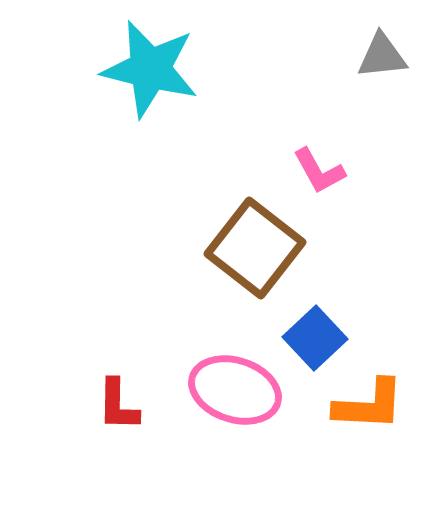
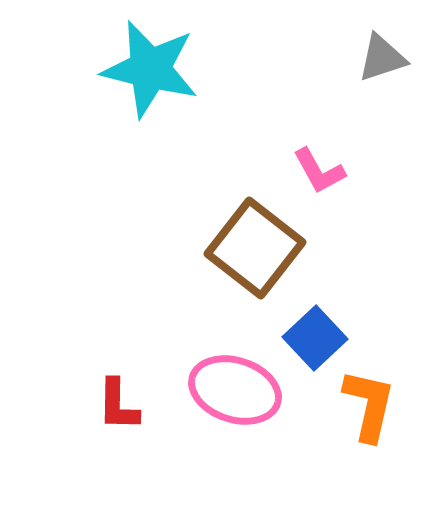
gray triangle: moved 2 px down; rotated 12 degrees counterclockwise
orange L-shape: rotated 80 degrees counterclockwise
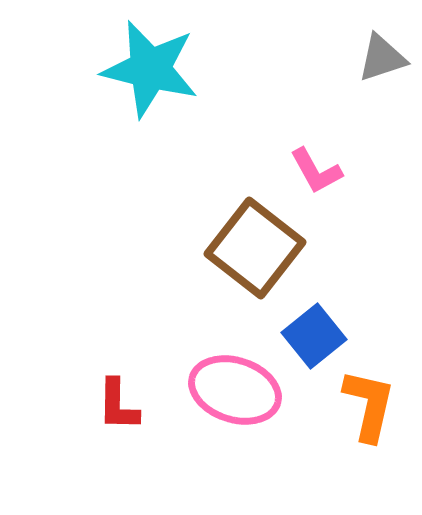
pink L-shape: moved 3 px left
blue square: moved 1 px left, 2 px up; rotated 4 degrees clockwise
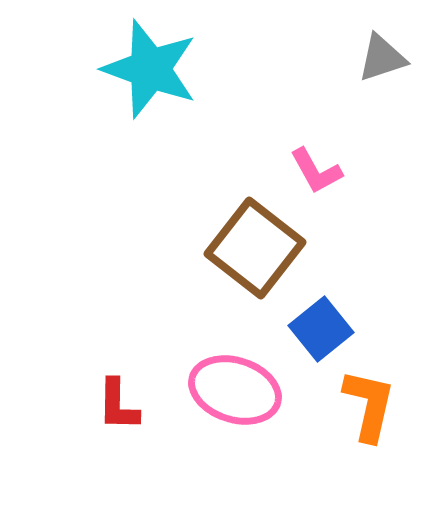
cyan star: rotated 6 degrees clockwise
blue square: moved 7 px right, 7 px up
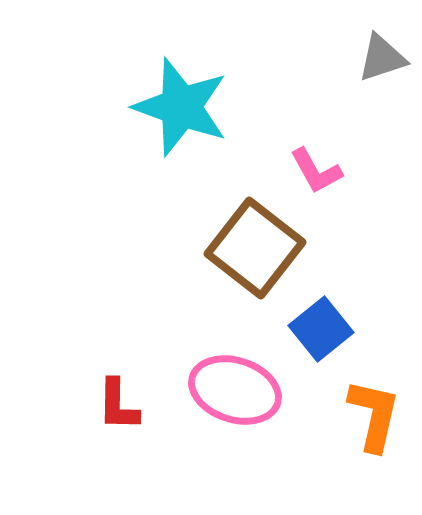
cyan star: moved 31 px right, 38 px down
orange L-shape: moved 5 px right, 10 px down
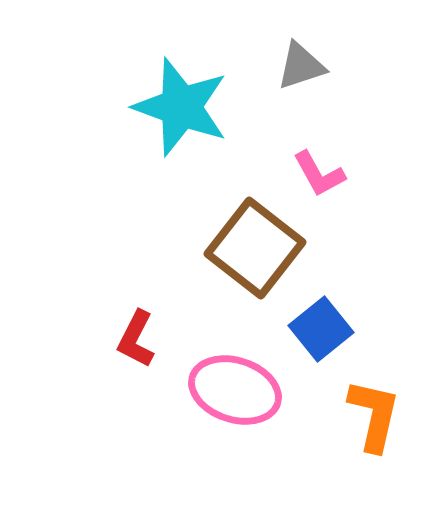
gray triangle: moved 81 px left, 8 px down
pink L-shape: moved 3 px right, 3 px down
red L-shape: moved 18 px right, 66 px up; rotated 26 degrees clockwise
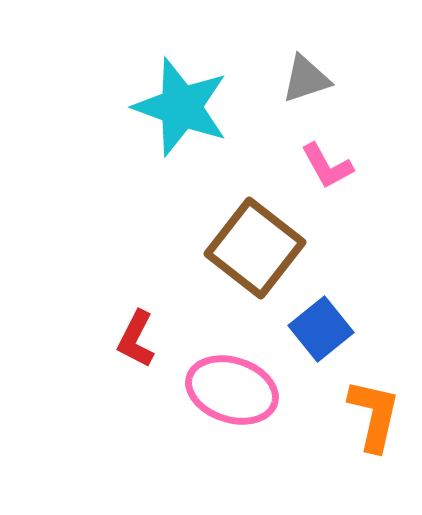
gray triangle: moved 5 px right, 13 px down
pink L-shape: moved 8 px right, 8 px up
pink ellipse: moved 3 px left
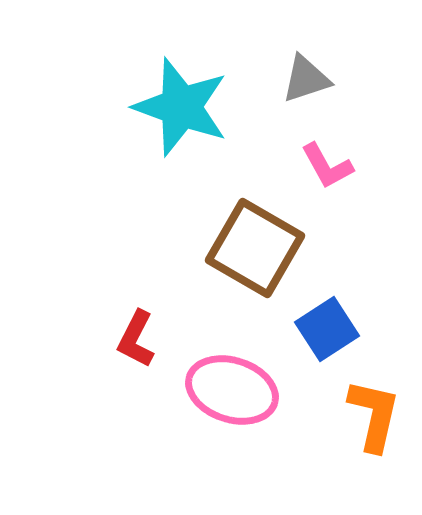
brown square: rotated 8 degrees counterclockwise
blue square: moved 6 px right; rotated 6 degrees clockwise
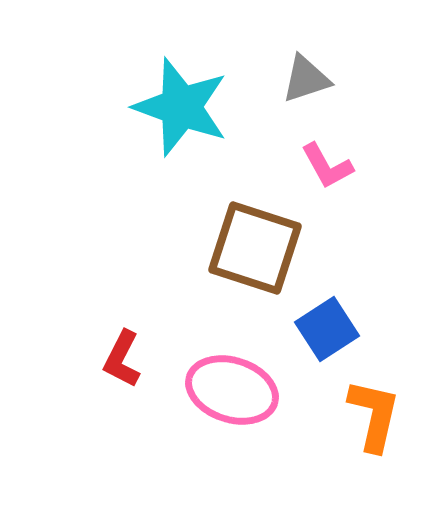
brown square: rotated 12 degrees counterclockwise
red L-shape: moved 14 px left, 20 px down
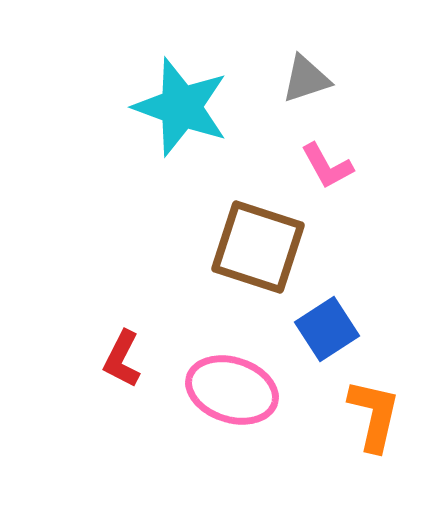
brown square: moved 3 px right, 1 px up
